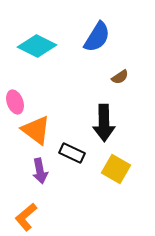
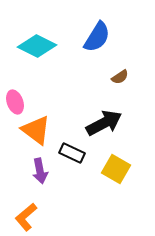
black arrow: rotated 117 degrees counterclockwise
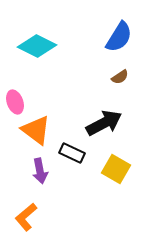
blue semicircle: moved 22 px right
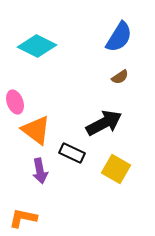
orange L-shape: moved 3 px left, 1 px down; rotated 52 degrees clockwise
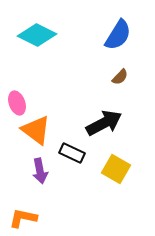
blue semicircle: moved 1 px left, 2 px up
cyan diamond: moved 11 px up
brown semicircle: rotated 12 degrees counterclockwise
pink ellipse: moved 2 px right, 1 px down
